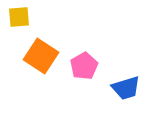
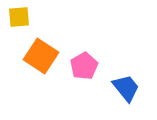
blue trapezoid: rotated 112 degrees counterclockwise
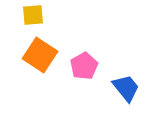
yellow square: moved 14 px right, 2 px up
orange square: moved 1 px left, 1 px up
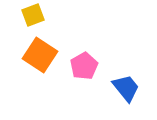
yellow square: rotated 15 degrees counterclockwise
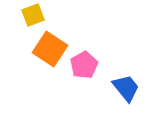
orange square: moved 10 px right, 6 px up
pink pentagon: moved 1 px up
